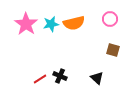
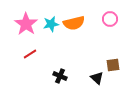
brown square: moved 15 px down; rotated 24 degrees counterclockwise
red line: moved 10 px left, 25 px up
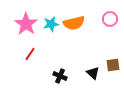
red line: rotated 24 degrees counterclockwise
black triangle: moved 4 px left, 5 px up
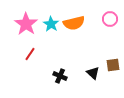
cyan star: rotated 28 degrees counterclockwise
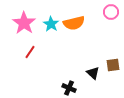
pink circle: moved 1 px right, 7 px up
pink star: moved 2 px left, 1 px up
red line: moved 2 px up
black cross: moved 9 px right, 12 px down
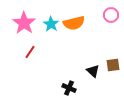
pink circle: moved 3 px down
black triangle: moved 2 px up
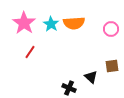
pink circle: moved 14 px down
orange semicircle: rotated 10 degrees clockwise
brown square: moved 1 px left, 1 px down
black triangle: moved 2 px left, 6 px down
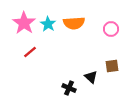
cyan star: moved 3 px left
red line: rotated 16 degrees clockwise
